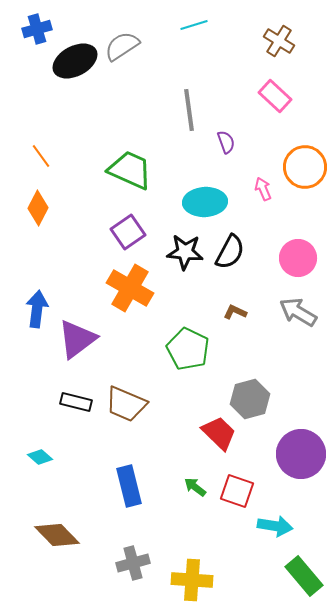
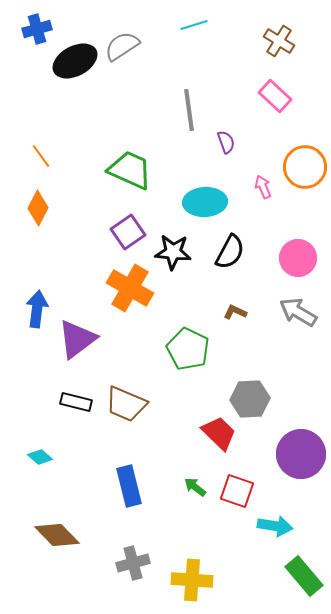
pink arrow: moved 2 px up
black star: moved 12 px left
gray hexagon: rotated 12 degrees clockwise
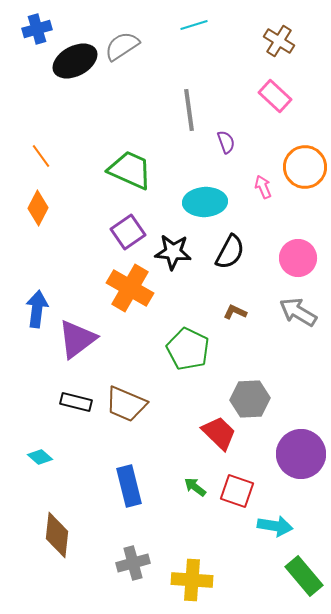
brown diamond: rotated 51 degrees clockwise
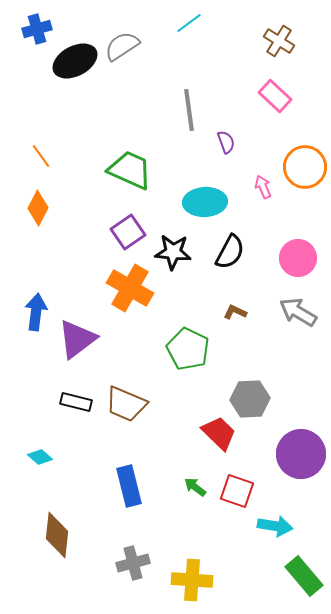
cyan line: moved 5 px left, 2 px up; rotated 20 degrees counterclockwise
blue arrow: moved 1 px left, 3 px down
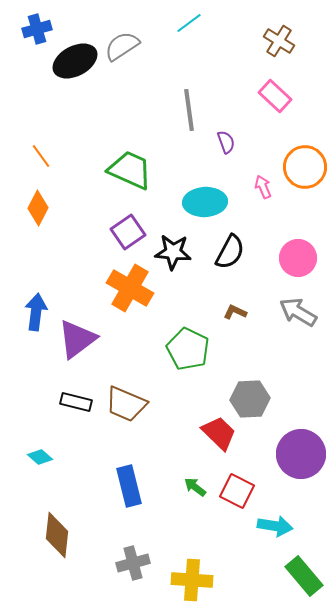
red square: rotated 8 degrees clockwise
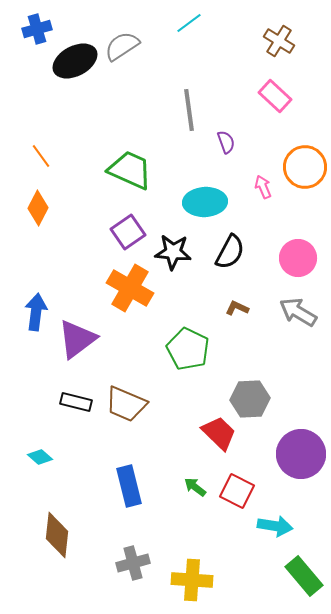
brown L-shape: moved 2 px right, 4 px up
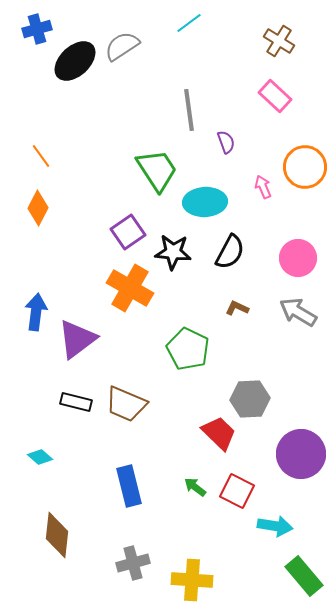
black ellipse: rotated 15 degrees counterclockwise
green trapezoid: moved 27 px right; rotated 33 degrees clockwise
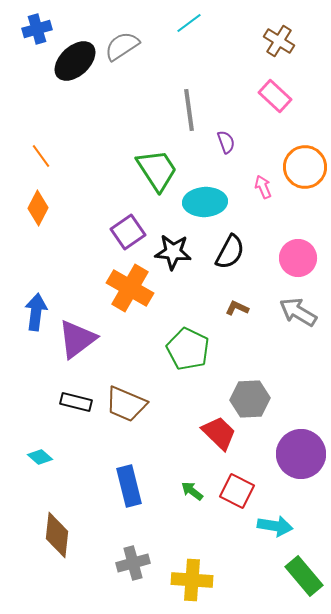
green arrow: moved 3 px left, 4 px down
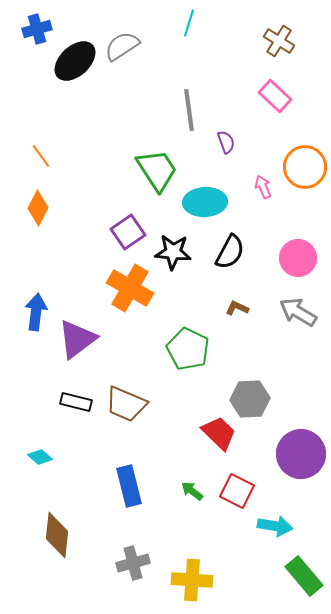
cyan line: rotated 36 degrees counterclockwise
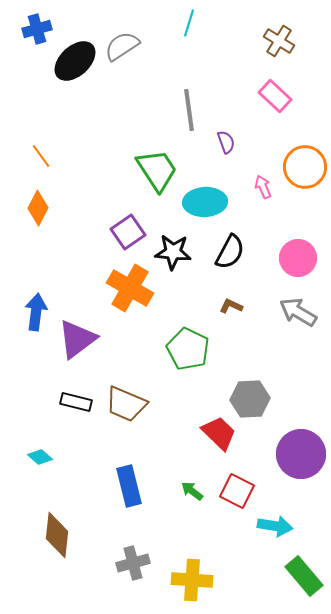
brown L-shape: moved 6 px left, 2 px up
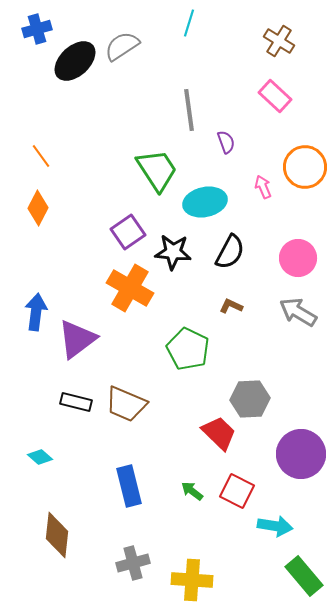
cyan ellipse: rotated 9 degrees counterclockwise
